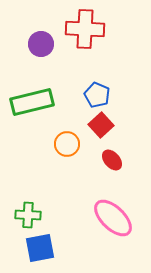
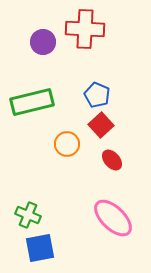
purple circle: moved 2 px right, 2 px up
green cross: rotated 20 degrees clockwise
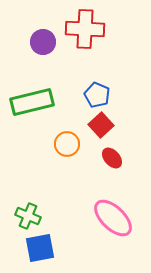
red ellipse: moved 2 px up
green cross: moved 1 px down
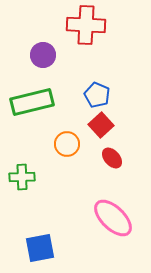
red cross: moved 1 px right, 4 px up
purple circle: moved 13 px down
green cross: moved 6 px left, 39 px up; rotated 25 degrees counterclockwise
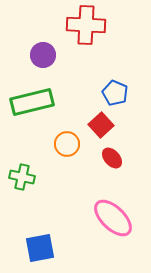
blue pentagon: moved 18 px right, 2 px up
green cross: rotated 15 degrees clockwise
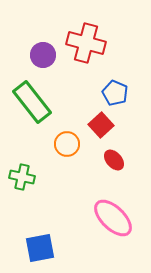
red cross: moved 18 px down; rotated 12 degrees clockwise
green rectangle: rotated 66 degrees clockwise
red ellipse: moved 2 px right, 2 px down
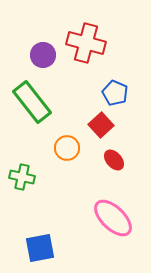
orange circle: moved 4 px down
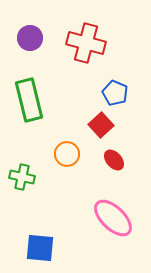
purple circle: moved 13 px left, 17 px up
green rectangle: moved 3 px left, 2 px up; rotated 24 degrees clockwise
orange circle: moved 6 px down
blue square: rotated 16 degrees clockwise
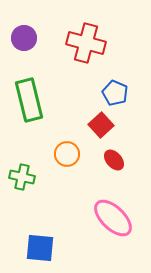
purple circle: moved 6 px left
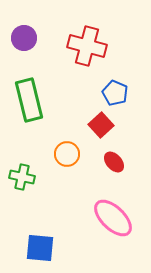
red cross: moved 1 px right, 3 px down
red ellipse: moved 2 px down
